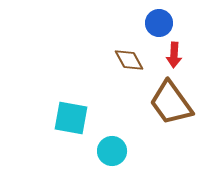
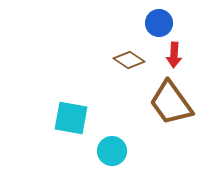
brown diamond: rotated 28 degrees counterclockwise
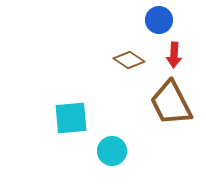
blue circle: moved 3 px up
brown trapezoid: rotated 9 degrees clockwise
cyan square: rotated 15 degrees counterclockwise
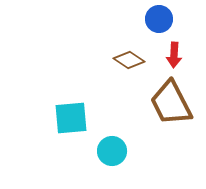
blue circle: moved 1 px up
